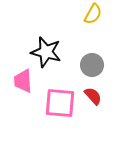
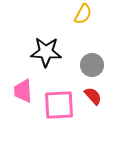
yellow semicircle: moved 10 px left
black star: rotated 12 degrees counterclockwise
pink trapezoid: moved 10 px down
pink square: moved 1 px left, 2 px down; rotated 8 degrees counterclockwise
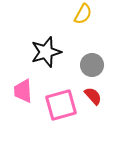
black star: rotated 20 degrees counterclockwise
pink square: moved 2 px right; rotated 12 degrees counterclockwise
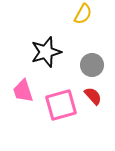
pink trapezoid: rotated 15 degrees counterclockwise
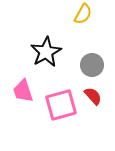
black star: rotated 12 degrees counterclockwise
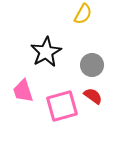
red semicircle: rotated 12 degrees counterclockwise
pink square: moved 1 px right, 1 px down
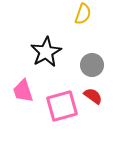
yellow semicircle: rotated 10 degrees counterclockwise
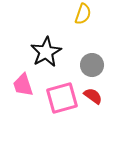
pink trapezoid: moved 6 px up
pink square: moved 8 px up
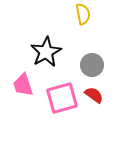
yellow semicircle: rotated 30 degrees counterclockwise
red semicircle: moved 1 px right, 1 px up
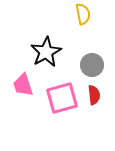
red semicircle: rotated 48 degrees clockwise
